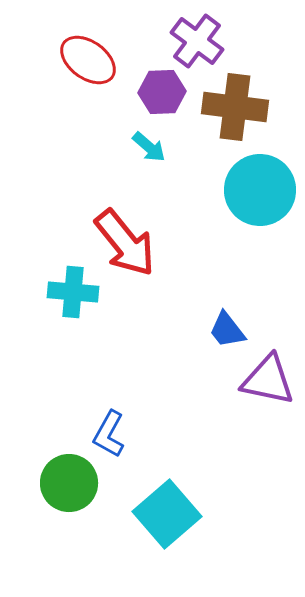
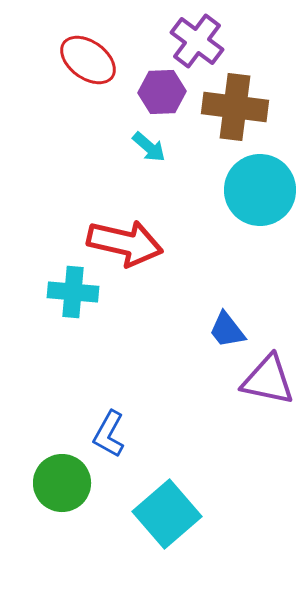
red arrow: rotated 38 degrees counterclockwise
green circle: moved 7 px left
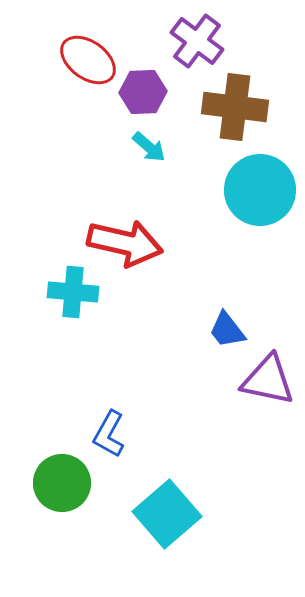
purple hexagon: moved 19 px left
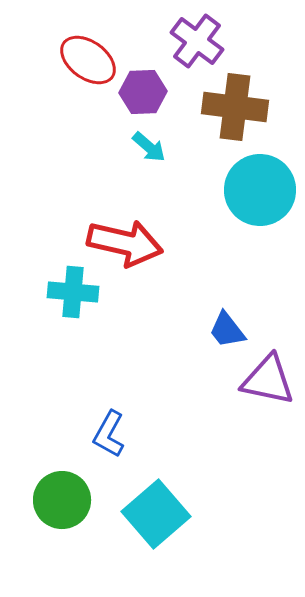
green circle: moved 17 px down
cyan square: moved 11 px left
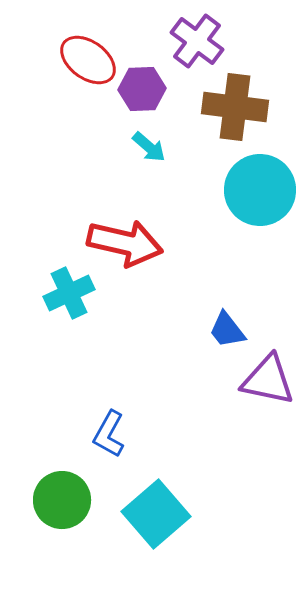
purple hexagon: moved 1 px left, 3 px up
cyan cross: moved 4 px left, 1 px down; rotated 30 degrees counterclockwise
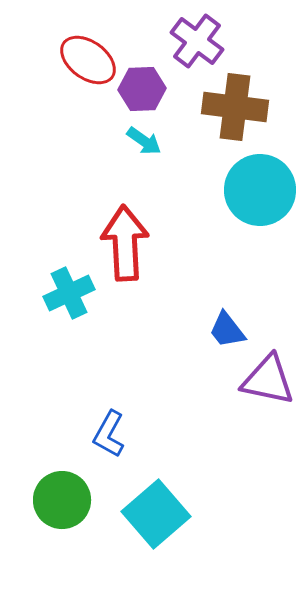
cyan arrow: moved 5 px left, 6 px up; rotated 6 degrees counterclockwise
red arrow: rotated 106 degrees counterclockwise
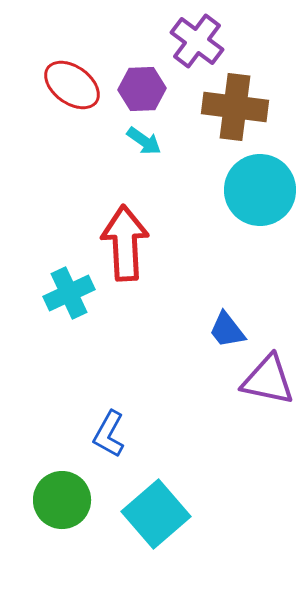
red ellipse: moved 16 px left, 25 px down
